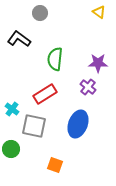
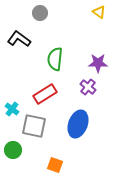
green circle: moved 2 px right, 1 px down
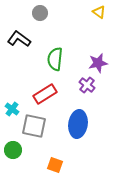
purple star: rotated 12 degrees counterclockwise
purple cross: moved 1 px left, 2 px up
blue ellipse: rotated 12 degrees counterclockwise
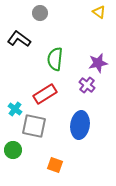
cyan cross: moved 3 px right
blue ellipse: moved 2 px right, 1 px down
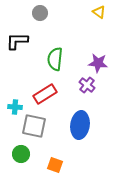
black L-shape: moved 2 px left, 2 px down; rotated 35 degrees counterclockwise
purple star: rotated 18 degrees clockwise
cyan cross: moved 2 px up; rotated 32 degrees counterclockwise
green circle: moved 8 px right, 4 px down
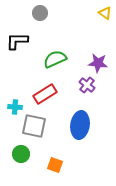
yellow triangle: moved 6 px right, 1 px down
green semicircle: rotated 60 degrees clockwise
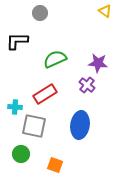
yellow triangle: moved 2 px up
